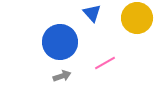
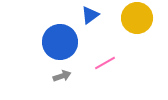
blue triangle: moved 2 px left, 2 px down; rotated 36 degrees clockwise
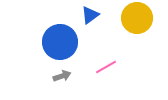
pink line: moved 1 px right, 4 px down
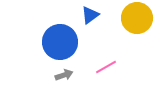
gray arrow: moved 2 px right, 1 px up
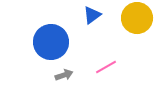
blue triangle: moved 2 px right
blue circle: moved 9 px left
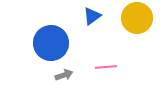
blue triangle: moved 1 px down
blue circle: moved 1 px down
pink line: rotated 25 degrees clockwise
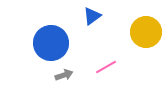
yellow circle: moved 9 px right, 14 px down
pink line: rotated 25 degrees counterclockwise
